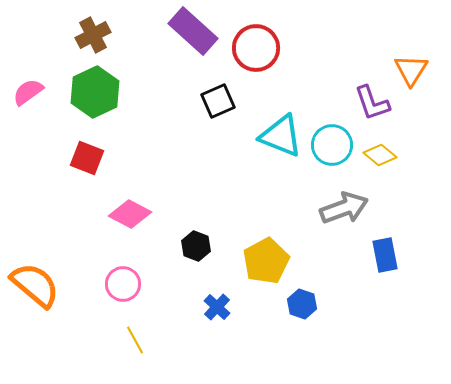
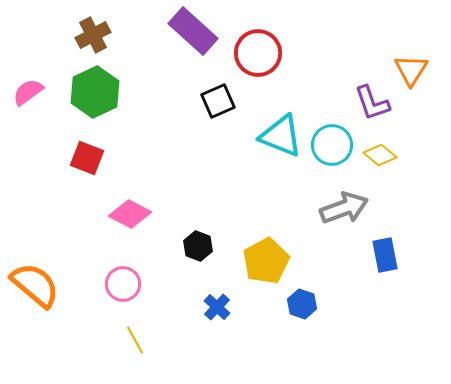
red circle: moved 2 px right, 5 px down
black hexagon: moved 2 px right
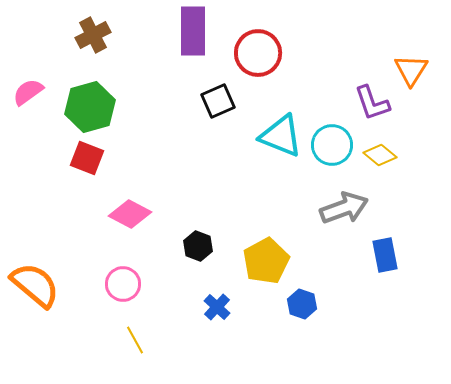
purple rectangle: rotated 48 degrees clockwise
green hexagon: moved 5 px left, 15 px down; rotated 9 degrees clockwise
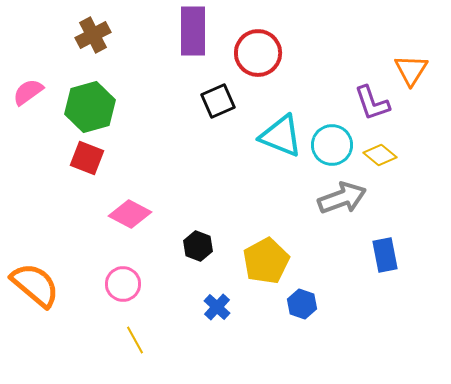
gray arrow: moved 2 px left, 10 px up
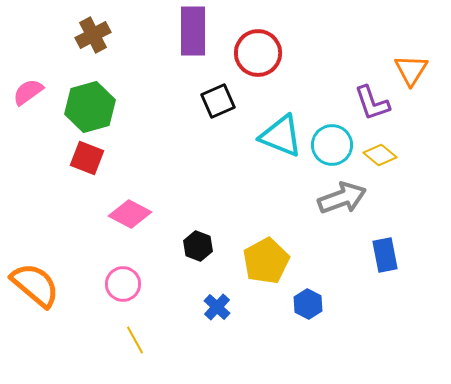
blue hexagon: moved 6 px right; rotated 8 degrees clockwise
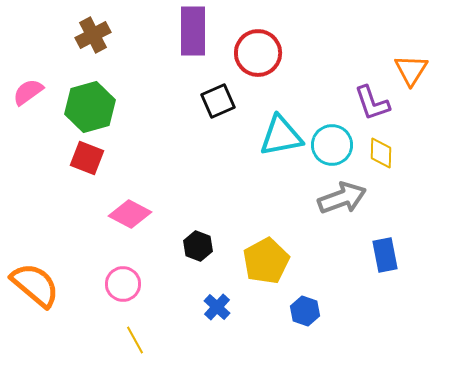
cyan triangle: rotated 33 degrees counterclockwise
yellow diamond: moved 1 px right, 2 px up; rotated 52 degrees clockwise
blue hexagon: moved 3 px left, 7 px down; rotated 8 degrees counterclockwise
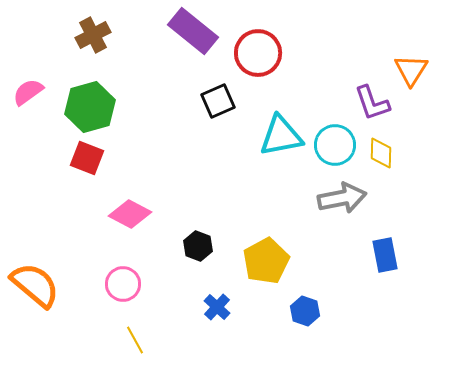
purple rectangle: rotated 51 degrees counterclockwise
cyan circle: moved 3 px right
gray arrow: rotated 9 degrees clockwise
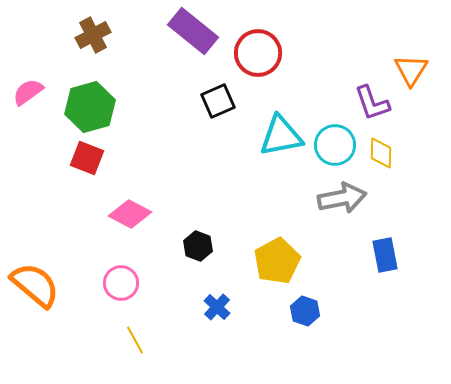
yellow pentagon: moved 11 px right
pink circle: moved 2 px left, 1 px up
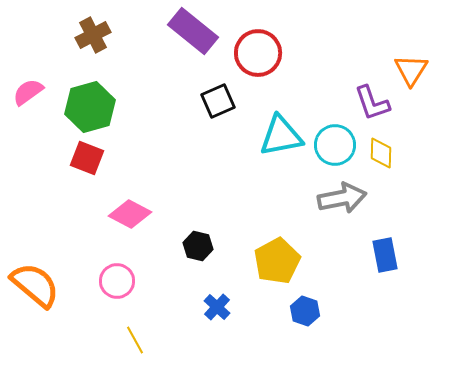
black hexagon: rotated 8 degrees counterclockwise
pink circle: moved 4 px left, 2 px up
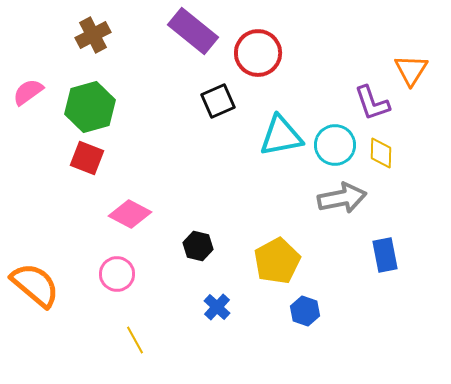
pink circle: moved 7 px up
